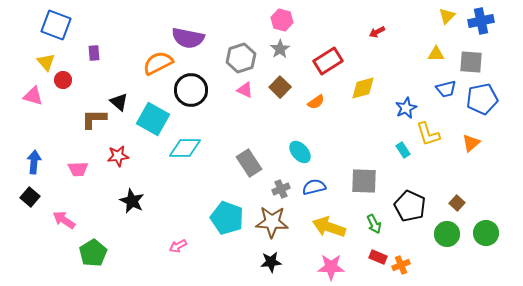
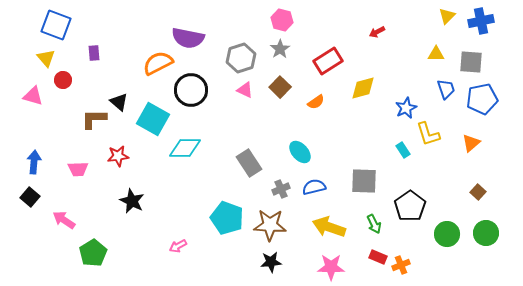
yellow triangle at (46, 62): moved 4 px up
blue trapezoid at (446, 89): rotated 95 degrees counterclockwise
brown square at (457, 203): moved 21 px right, 11 px up
black pentagon at (410, 206): rotated 12 degrees clockwise
brown star at (272, 222): moved 2 px left, 3 px down
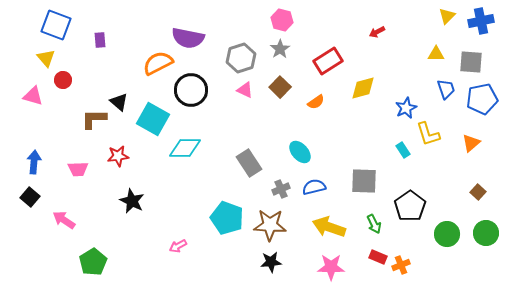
purple rectangle at (94, 53): moved 6 px right, 13 px up
green pentagon at (93, 253): moved 9 px down
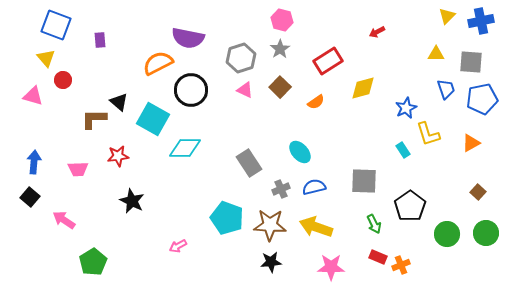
orange triangle at (471, 143): rotated 12 degrees clockwise
yellow arrow at (329, 227): moved 13 px left
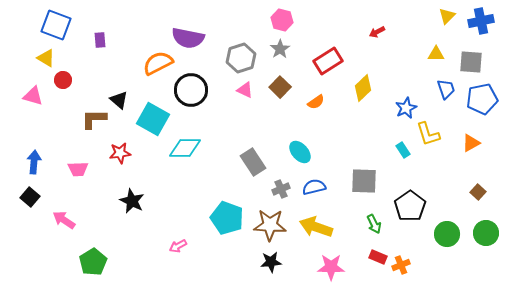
yellow triangle at (46, 58): rotated 18 degrees counterclockwise
yellow diamond at (363, 88): rotated 28 degrees counterclockwise
black triangle at (119, 102): moved 2 px up
red star at (118, 156): moved 2 px right, 3 px up
gray rectangle at (249, 163): moved 4 px right, 1 px up
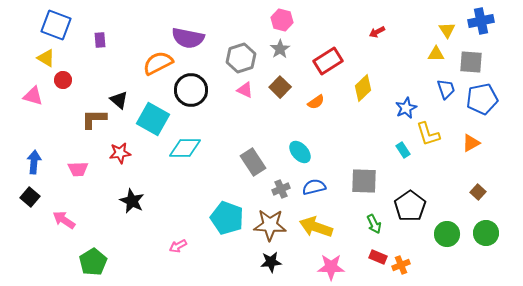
yellow triangle at (447, 16): moved 14 px down; rotated 18 degrees counterclockwise
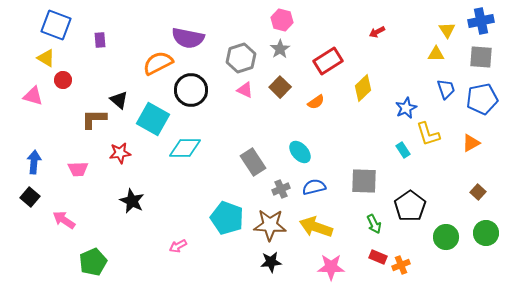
gray square at (471, 62): moved 10 px right, 5 px up
green circle at (447, 234): moved 1 px left, 3 px down
green pentagon at (93, 262): rotated 8 degrees clockwise
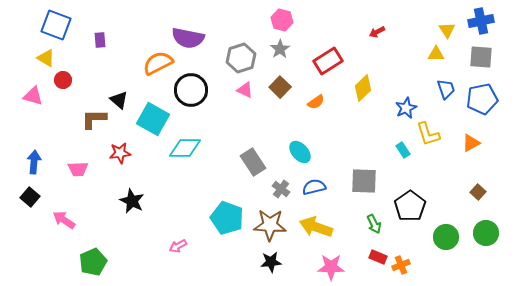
gray cross at (281, 189): rotated 30 degrees counterclockwise
